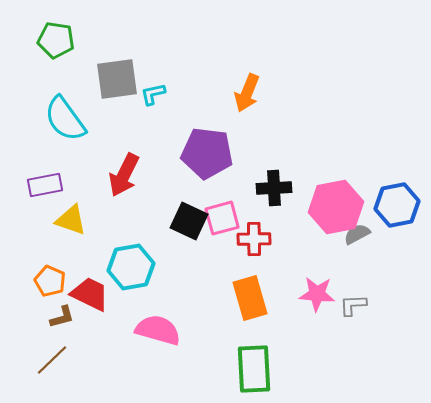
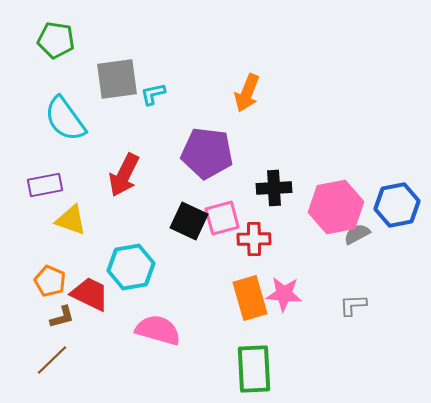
pink star: moved 33 px left
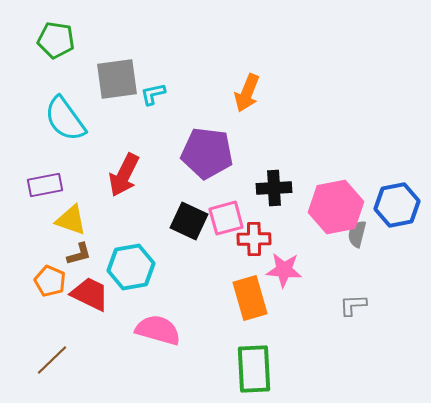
pink square: moved 4 px right
gray semicircle: rotated 48 degrees counterclockwise
pink star: moved 24 px up
brown L-shape: moved 17 px right, 63 px up
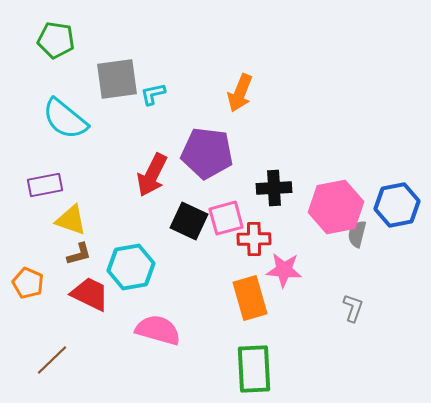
orange arrow: moved 7 px left
cyan semicircle: rotated 15 degrees counterclockwise
red arrow: moved 28 px right
orange pentagon: moved 22 px left, 2 px down
gray L-shape: moved 3 px down; rotated 112 degrees clockwise
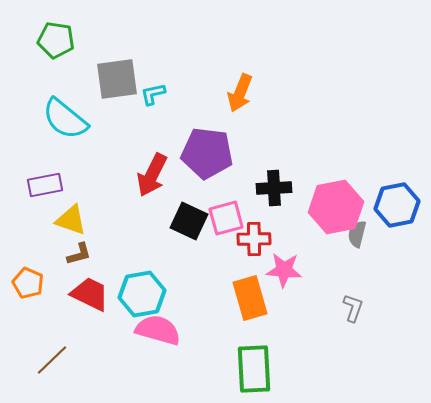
cyan hexagon: moved 11 px right, 27 px down
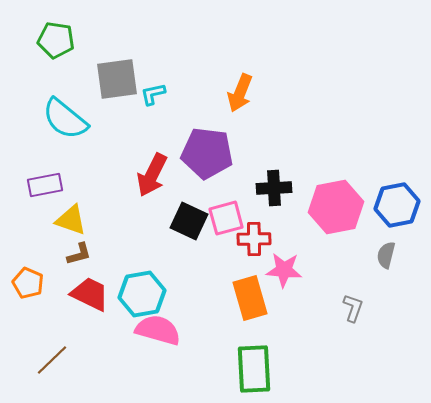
gray semicircle: moved 29 px right, 21 px down
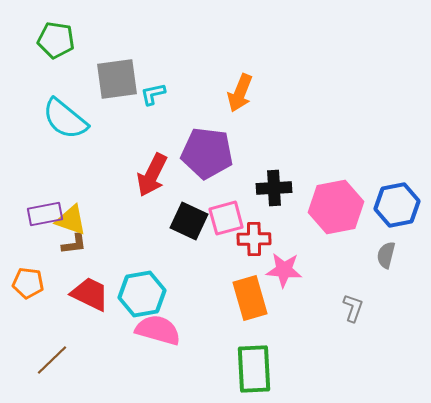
purple rectangle: moved 29 px down
brown L-shape: moved 5 px left, 10 px up; rotated 8 degrees clockwise
orange pentagon: rotated 16 degrees counterclockwise
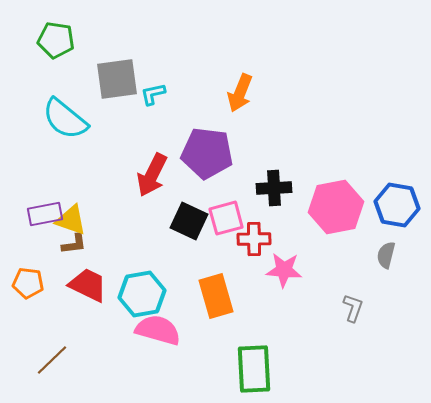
blue hexagon: rotated 21 degrees clockwise
red trapezoid: moved 2 px left, 9 px up
orange rectangle: moved 34 px left, 2 px up
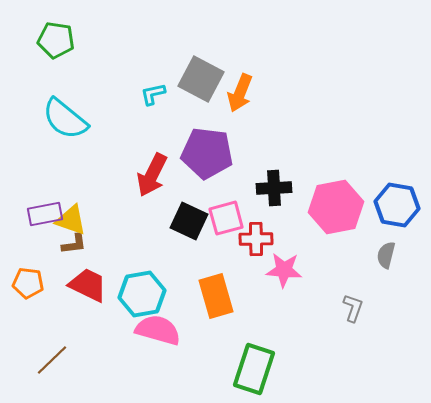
gray square: moved 84 px right; rotated 36 degrees clockwise
red cross: moved 2 px right
green rectangle: rotated 21 degrees clockwise
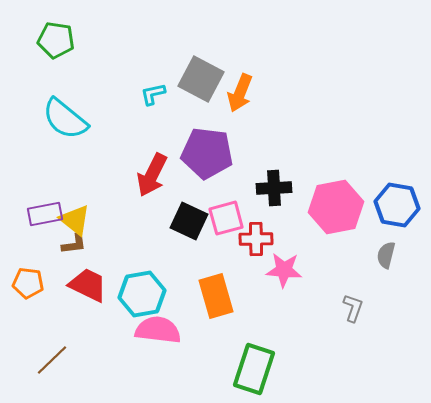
yellow triangle: moved 4 px right; rotated 20 degrees clockwise
pink semicircle: rotated 9 degrees counterclockwise
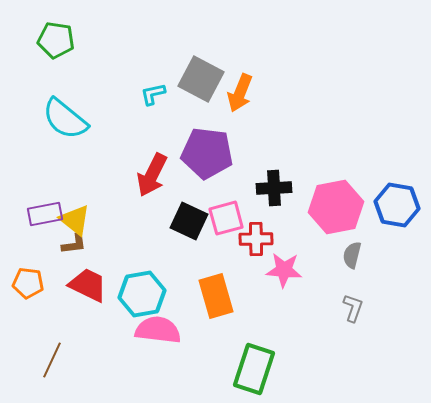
gray semicircle: moved 34 px left
brown line: rotated 21 degrees counterclockwise
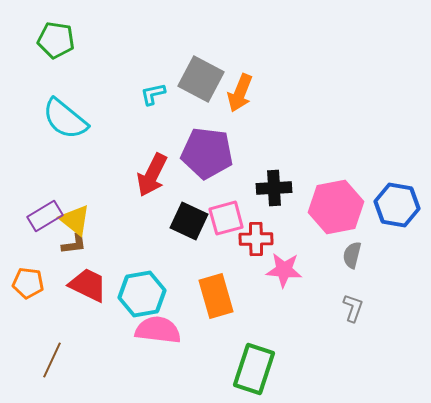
purple rectangle: moved 2 px down; rotated 20 degrees counterclockwise
